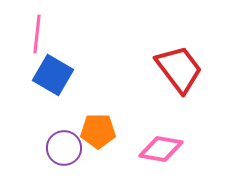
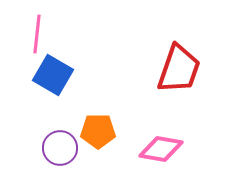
red trapezoid: rotated 56 degrees clockwise
purple circle: moved 4 px left
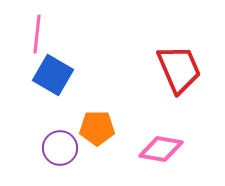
red trapezoid: rotated 42 degrees counterclockwise
orange pentagon: moved 1 px left, 3 px up
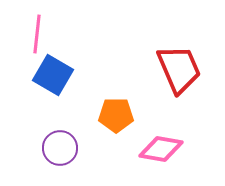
orange pentagon: moved 19 px right, 13 px up
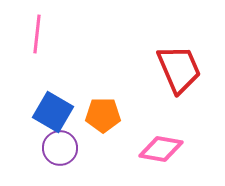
blue square: moved 37 px down
orange pentagon: moved 13 px left
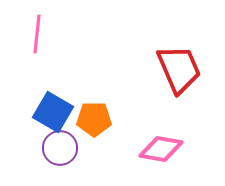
orange pentagon: moved 9 px left, 4 px down
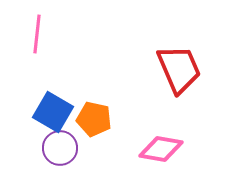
orange pentagon: rotated 12 degrees clockwise
